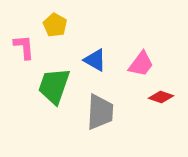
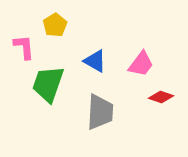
yellow pentagon: rotated 10 degrees clockwise
blue triangle: moved 1 px down
green trapezoid: moved 6 px left, 2 px up
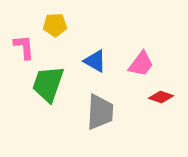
yellow pentagon: rotated 30 degrees clockwise
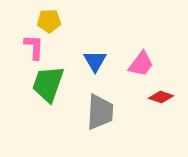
yellow pentagon: moved 6 px left, 4 px up
pink L-shape: moved 10 px right; rotated 8 degrees clockwise
blue triangle: rotated 30 degrees clockwise
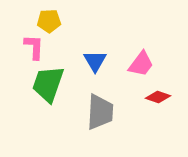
red diamond: moved 3 px left
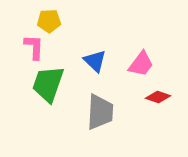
blue triangle: rotated 15 degrees counterclockwise
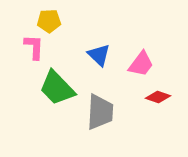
blue triangle: moved 4 px right, 6 px up
green trapezoid: moved 9 px right, 4 px down; rotated 63 degrees counterclockwise
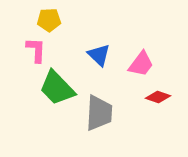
yellow pentagon: moved 1 px up
pink L-shape: moved 2 px right, 3 px down
gray trapezoid: moved 1 px left, 1 px down
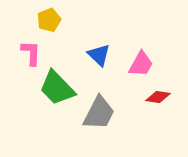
yellow pentagon: rotated 20 degrees counterclockwise
pink L-shape: moved 5 px left, 3 px down
pink trapezoid: rotated 8 degrees counterclockwise
red diamond: rotated 10 degrees counterclockwise
gray trapezoid: rotated 24 degrees clockwise
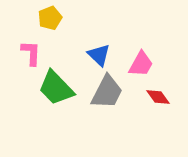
yellow pentagon: moved 1 px right, 2 px up
green trapezoid: moved 1 px left
red diamond: rotated 45 degrees clockwise
gray trapezoid: moved 8 px right, 21 px up
